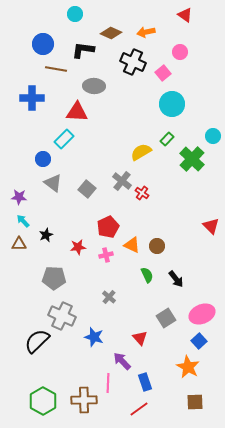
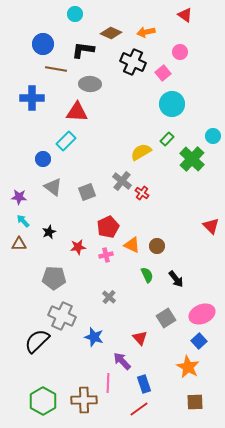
gray ellipse at (94, 86): moved 4 px left, 2 px up
cyan rectangle at (64, 139): moved 2 px right, 2 px down
gray triangle at (53, 183): moved 4 px down
gray square at (87, 189): moved 3 px down; rotated 30 degrees clockwise
black star at (46, 235): moved 3 px right, 3 px up
blue rectangle at (145, 382): moved 1 px left, 2 px down
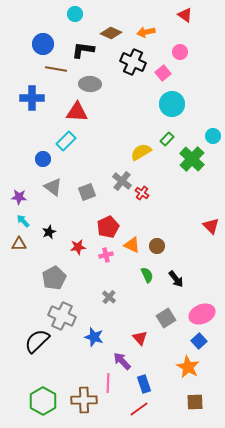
gray pentagon at (54, 278): rotated 30 degrees counterclockwise
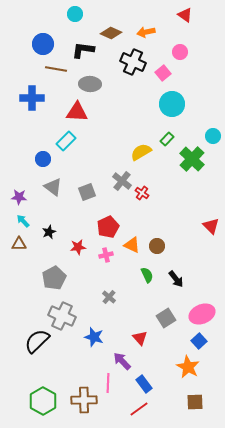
blue rectangle at (144, 384): rotated 18 degrees counterclockwise
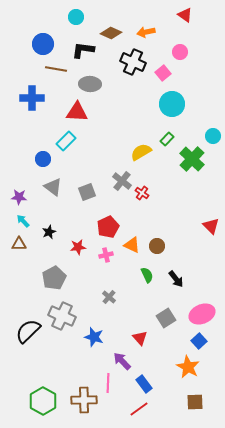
cyan circle at (75, 14): moved 1 px right, 3 px down
black semicircle at (37, 341): moved 9 px left, 10 px up
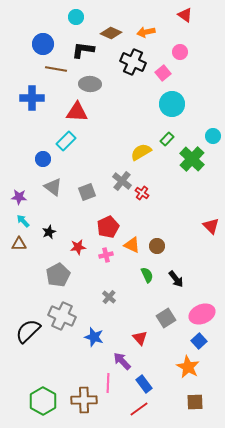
gray pentagon at (54, 278): moved 4 px right, 3 px up
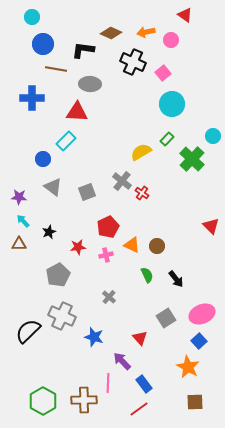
cyan circle at (76, 17): moved 44 px left
pink circle at (180, 52): moved 9 px left, 12 px up
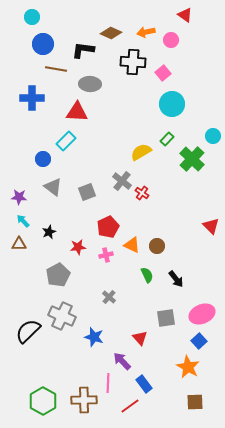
black cross at (133, 62): rotated 20 degrees counterclockwise
gray square at (166, 318): rotated 24 degrees clockwise
red line at (139, 409): moved 9 px left, 3 px up
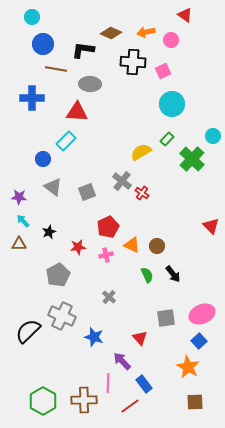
pink square at (163, 73): moved 2 px up; rotated 14 degrees clockwise
black arrow at (176, 279): moved 3 px left, 5 px up
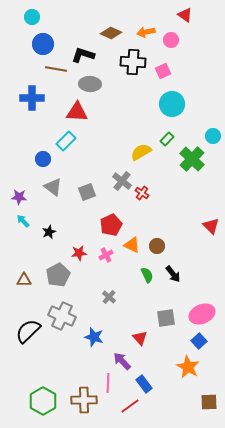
black L-shape at (83, 50): moved 5 px down; rotated 10 degrees clockwise
red pentagon at (108, 227): moved 3 px right, 2 px up
brown triangle at (19, 244): moved 5 px right, 36 px down
red star at (78, 247): moved 1 px right, 6 px down
pink cross at (106, 255): rotated 16 degrees counterclockwise
brown square at (195, 402): moved 14 px right
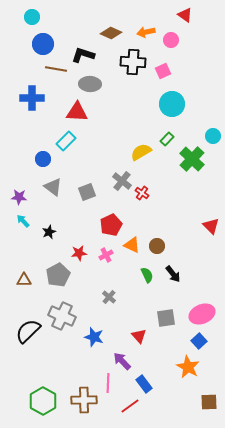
red triangle at (140, 338): moved 1 px left, 2 px up
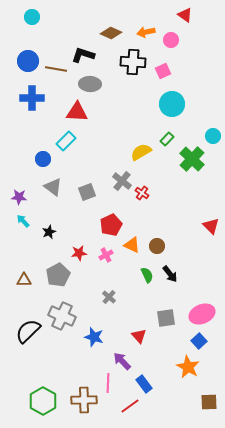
blue circle at (43, 44): moved 15 px left, 17 px down
black arrow at (173, 274): moved 3 px left
